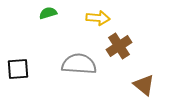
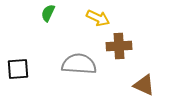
green semicircle: rotated 48 degrees counterclockwise
yellow arrow: rotated 20 degrees clockwise
brown cross: rotated 30 degrees clockwise
brown triangle: rotated 15 degrees counterclockwise
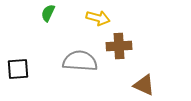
yellow arrow: rotated 10 degrees counterclockwise
gray semicircle: moved 1 px right, 3 px up
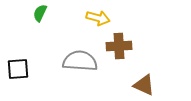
green semicircle: moved 8 px left
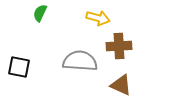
black square: moved 1 px right, 2 px up; rotated 15 degrees clockwise
brown triangle: moved 23 px left
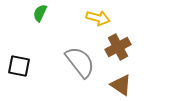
brown cross: moved 1 px left, 1 px down; rotated 25 degrees counterclockwise
gray semicircle: moved 1 px down; rotated 48 degrees clockwise
black square: moved 1 px up
brown triangle: rotated 10 degrees clockwise
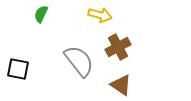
green semicircle: moved 1 px right, 1 px down
yellow arrow: moved 2 px right, 3 px up
gray semicircle: moved 1 px left, 1 px up
black square: moved 1 px left, 3 px down
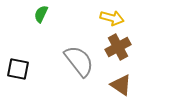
yellow arrow: moved 12 px right, 3 px down
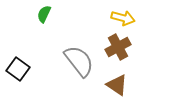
green semicircle: moved 3 px right
yellow arrow: moved 11 px right
black square: rotated 25 degrees clockwise
brown triangle: moved 4 px left
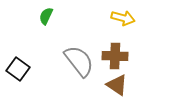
green semicircle: moved 2 px right, 2 px down
brown cross: moved 3 px left, 9 px down; rotated 30 degrees clockwise
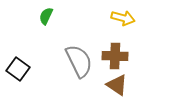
gray semicircle: rotated 12 degrees clockwise
